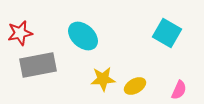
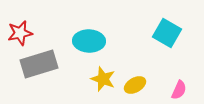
cyan ellipse: moved 6 px right, 5 px down; rotated 40 degrees counterclockwise
gray rectangle: moved 1 px right, 1 px up; rotated 6 degrees counterclockwise
yellow star: rotated 25 degrees clockwise
yellow ellipse: moved 1 px up
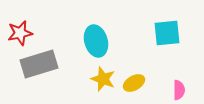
cyan square: rotated 36 degrees counterclockwise
cyan ellipse: moved 7 px right; rotated 72 degrees clockwise
yellow ellipse: moved 1 px left, 2 px up
pink semicircle: rotated 24 degrees counterclockwise
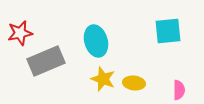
cyan square: moved 1 px right, 2 px up
gray rectangle: moved 7 px right, 3 px up; rotated 6 degrees counterclockwise
yellow ellipse: rotated 35 degrees clockwise
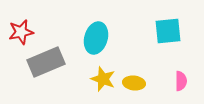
red star: moved 1 px right, 1 px up
cyan ellipse: moved 3 px up; rotated 32 degrees clockwise
gray rectangle: moved 1 px down
pink semicircle: moved 2 px right, 9 px up
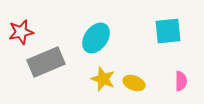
cyan ellipse: rotated 20 degrees clockwise
yellow ellipse: rotated 15 degrees clockwise
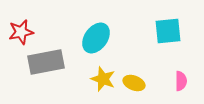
gray rectangle: rotated 12 degrees clockwise
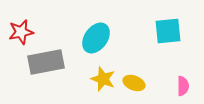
pink semicircle: moved 2 px right, 5 px down
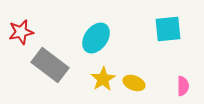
cyan square: moved 2 px up
gray rectangle: moved 4 px right, 3 px down; rotated 48 degrees clockwise
yellow star: rotated 20 degrees clockwise
